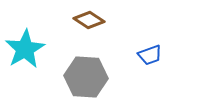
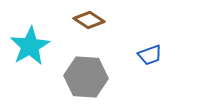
cyan star: moved 5 px right, 3 px up
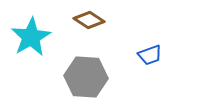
cyan star: moved 1 px right, 9 px up
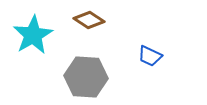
cyan star: moved 2 px right, 2 px up
blue trapezoid: moved 1 px down; rotated 45 degrees clockwise
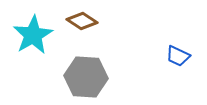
brown diamond: moved 7 px left, 1 px down
blue trapezoid: moved 28 px right
